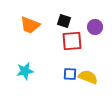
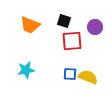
cyan star: moved 1 px right, 1 px up
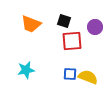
orange trapezoid: moved 1 px right, 1 px up
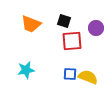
purple circle: moved 1 px right, 1 px down
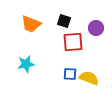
red square: moved 1 px right, 1 px down
cyan star: moved 6 px up
yellow semicircle: moved 1 px right, 1 px down
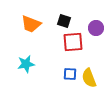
yellow semicircle: rotated 132 degrees counterclockwise
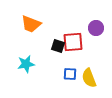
black square: moved 6 px left, 25 px down
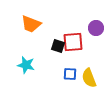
cyan star: moved 1 px down; rotated 24 degrees clockwise
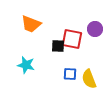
purple circle: moved 1 px left, 1 px down
red square: moved 1 px left, 3 px up; rotated 15 degrees clockwise
black square: rotated 16 degrees counterclockwise
yellow semicircle: moved 1 px down
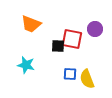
yellow semicircle: moved 2 px left
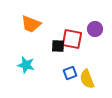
blue square: moved 1 px up; rotated 24 degrees counterclockwise
